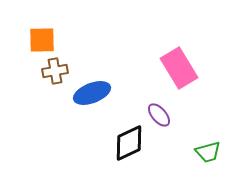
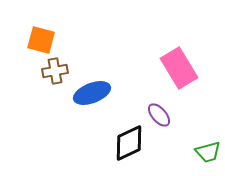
orange square: moved 1 px left; rotated 16 degrees clockwise
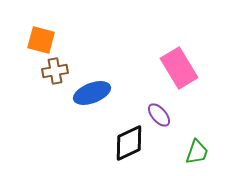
green trapezoid: moved 11 px left; rotated 56 degrees counterclockwise
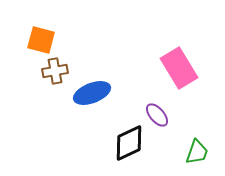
purple ellipse: moved 2 px left
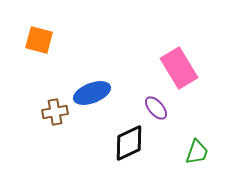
orange square: moved 2 px left
brown cross: moved 41 px down
purple ellipse: moved 1 px left, 7 px up
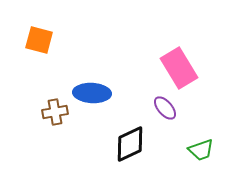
blue ellipse: rotated 24 degrees clockwise
purple ellipse: moved 9 px right
black diamond: moved 1 px right, 1 px down
green trapezoid: moved 4 px right, 2 px up; rotated 52 degrees clockwise
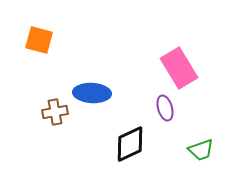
purple ellipse: rotated 25 degrees clockwise
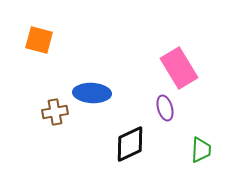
green trapezoid: rotated 68 degrees counterclockwise
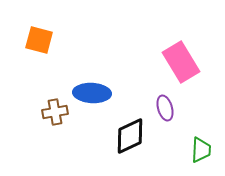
pink rectangle: moved 2 px right, 6 px up
black diamond: moved 8 px up
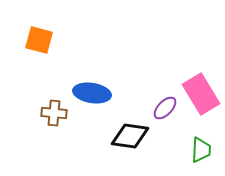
pink rectangle: moved 20 px right, 32 px down
blue ellipse: rotated 6 degrees clockwise
purple ellipse: rotated 60 degrees clockwise
brown cross: moved 1 px left, 1 px down; rotated 15 degrees clockwise
black diamond: rotated 33 degrees clockwise
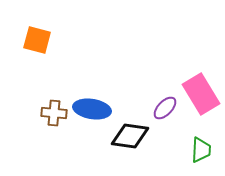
orange square: moved 2 px left
blue ellipse: moved 16 px down
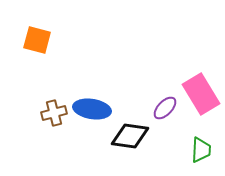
brown cross: rotated 20 degrees counterclockwise
